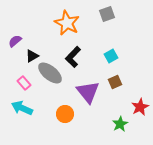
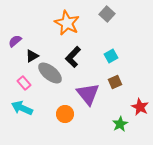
gray square: rotated 28 degrees counterclockwise
purple triangle: moved 2 px down
red star: rotated 18 degrees counterclockwise
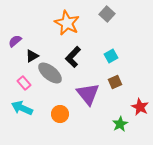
orange circle: moved 5 px left
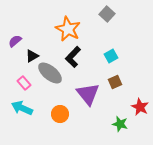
orange star: moved 1 px right, 6 px down
green star: rotated 28 degrees counterclockwise
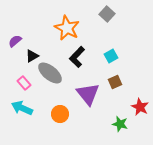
orange star: moved 1 px left, 1 px up
black L-shape: moved 4 px right
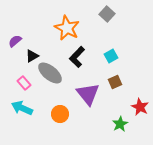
green star: rotated 28 degrees clockwise
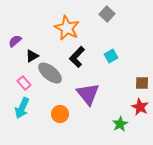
brown square: moved 27 px right, 1 px down; rotated 24 degrees clockwise
cyan arrow: rotated 90 degrees counterclockwise
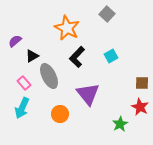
gray ellipse: moved 1 px left, 3 px down; rotated 25 degrees clockwise
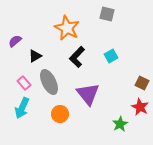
gray square: rotated 28 degrees counterclockwise
black triangle: moved 3 px right
gray ellipse: moved 6 px down
brown square: rotated 24 degrees clockwise
